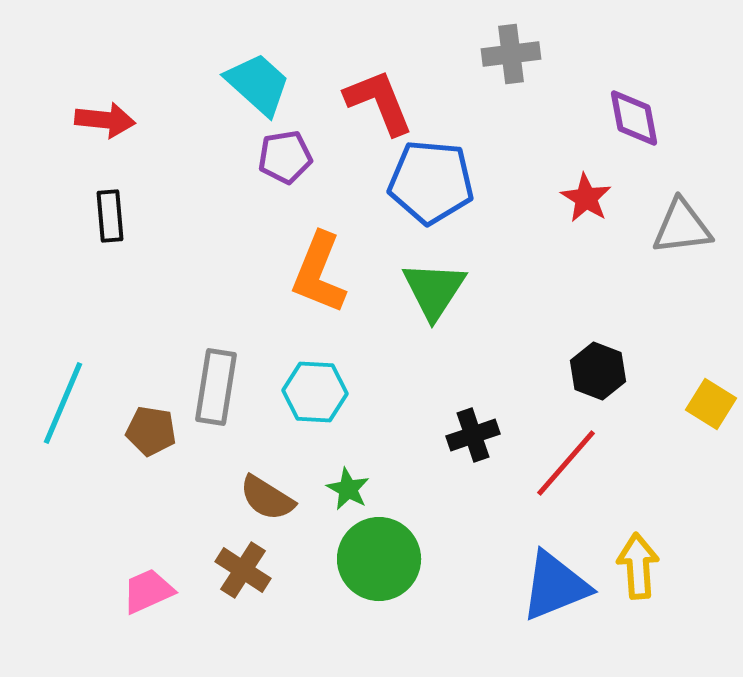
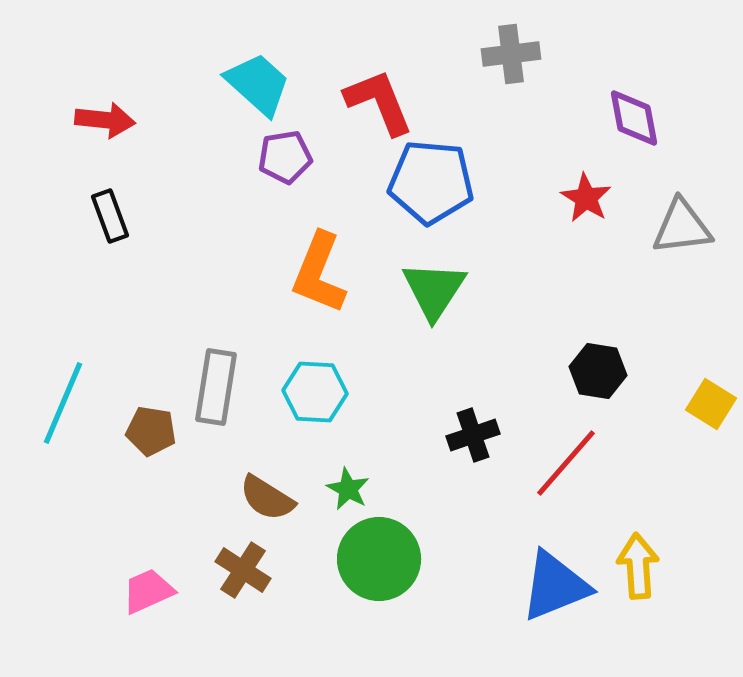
black rectangle: rotated 15 degrees counterclockwise
black hexagon: rotated 12 degrees counterclockwise
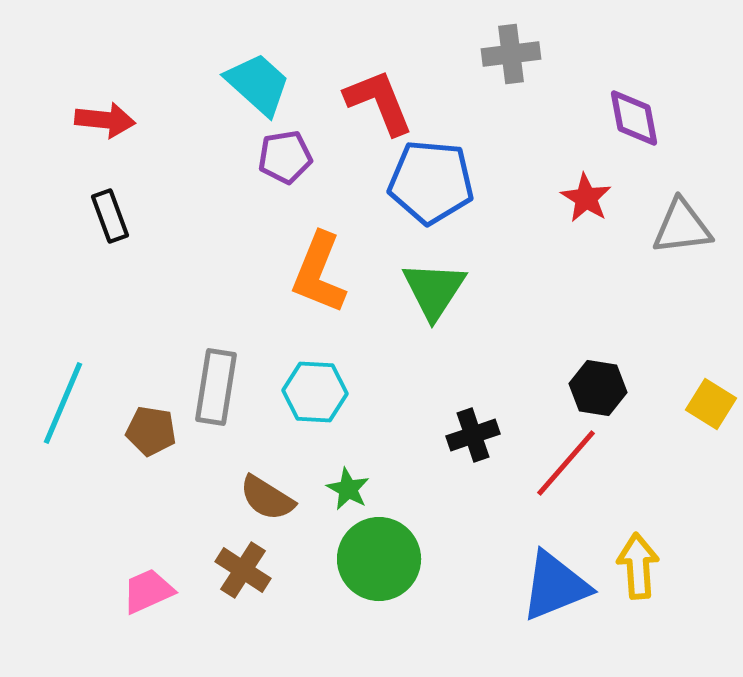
black hexagon: moved 17 px down
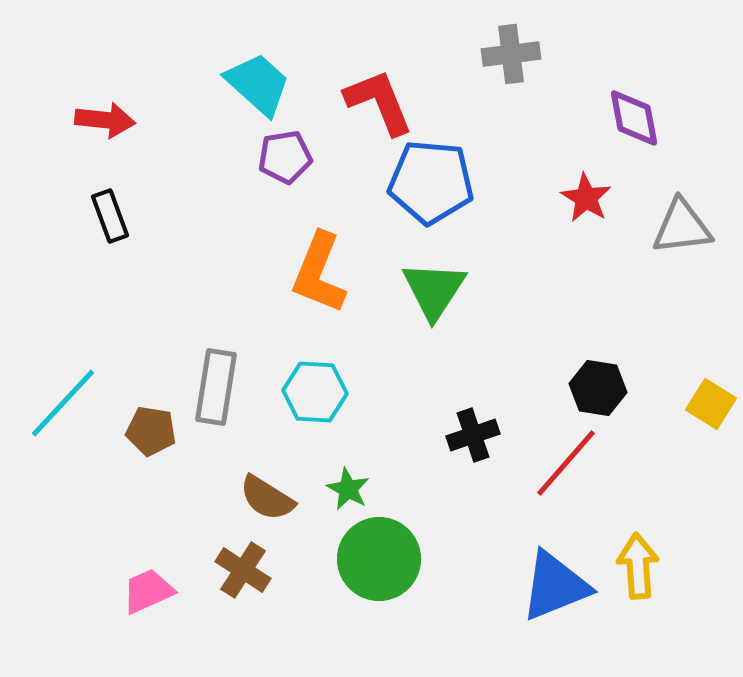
cyan line: rotated 20 degrees clockwise
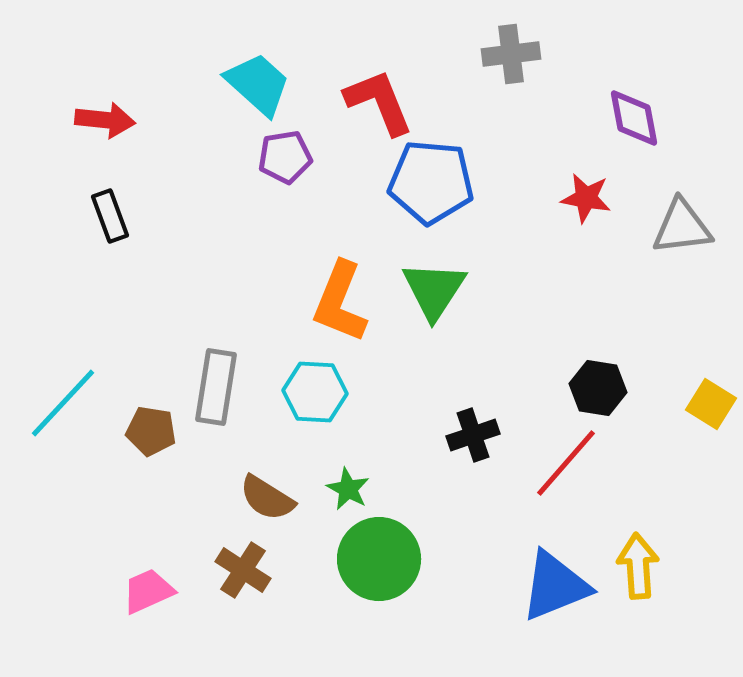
red star: rotated 21 degrees counterclockwise
orange L-shape: moved 21 px right, 29 px down
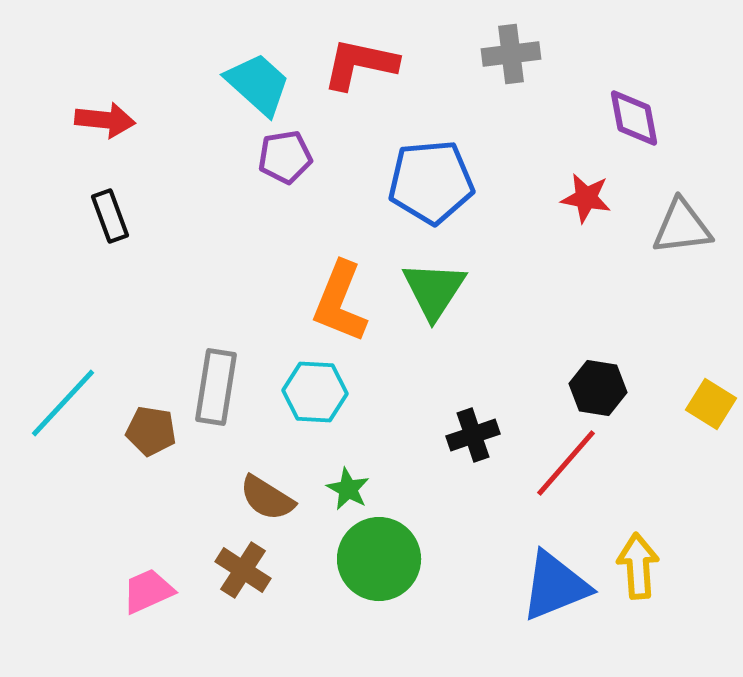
red L-shape: moved 19 px left, 38 px up; rotated 56 degrees counterclockwise
blue pentagon: rotated 10 degrees counterclockwise
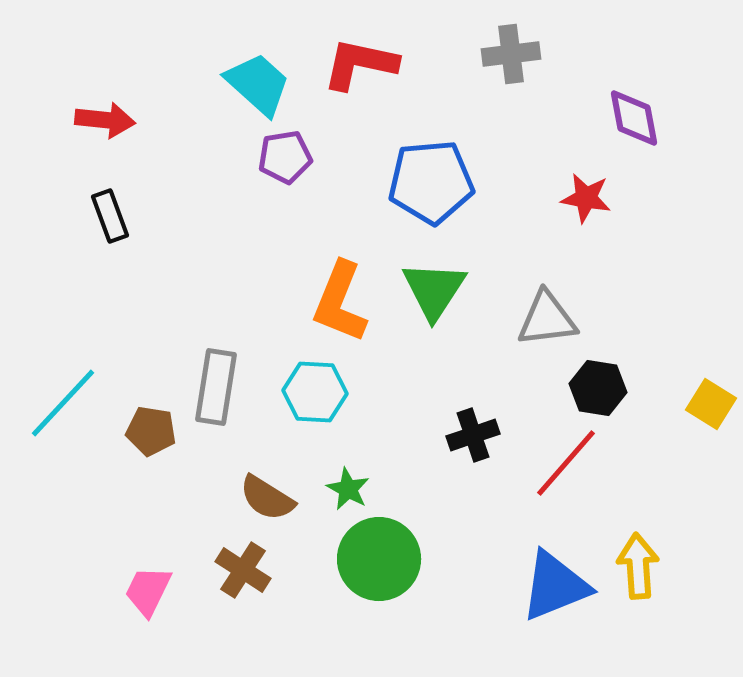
gray triangle: moved 135 px left, 92 px down
pink trapezoid: rotated 40 degrees counterclockwise
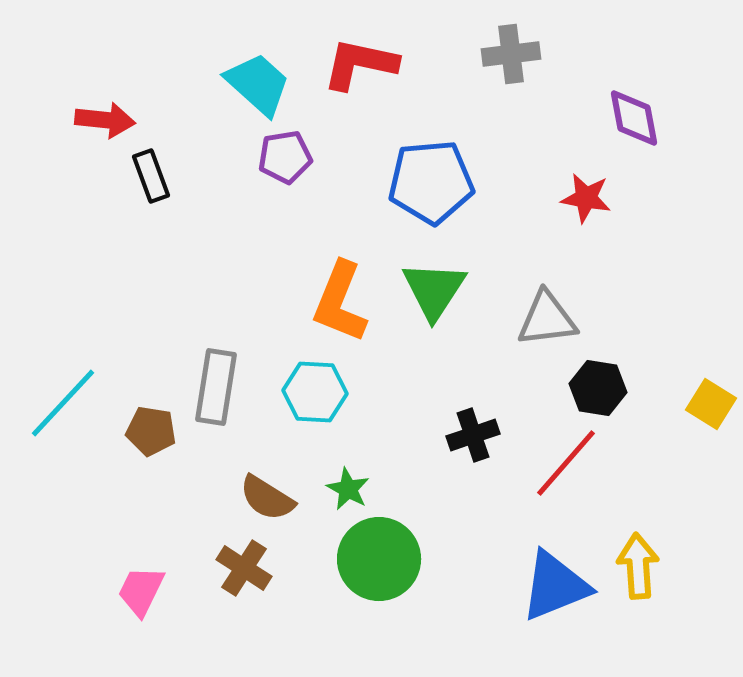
black rectangle: moved 41 px right, 40 px up
brown cross: moved 1 px right, 2 px up
pink trapezoid: moved 7 px left
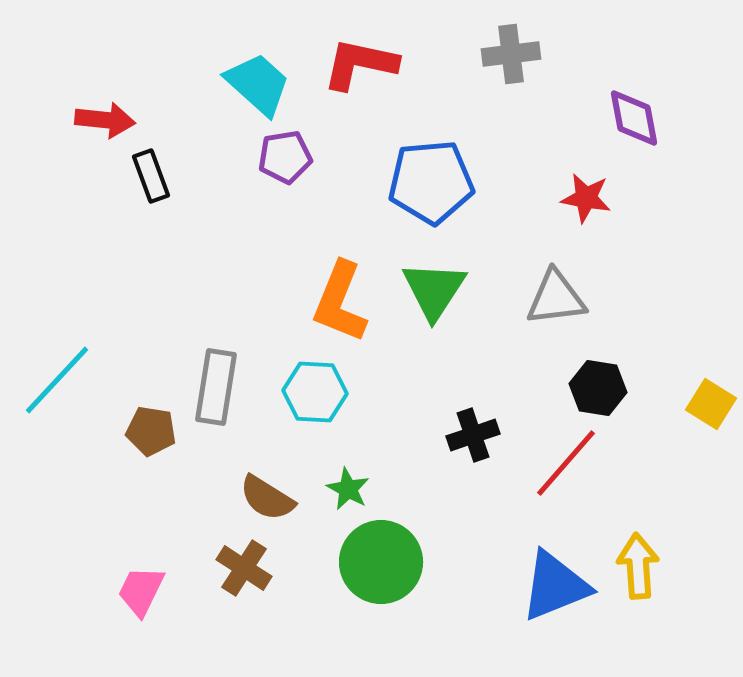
gray triangle: moved 9 px right, 21 px up
cyan line: moved 6 px left, 23 px up
green circle: moved 2 px right, 3 px down
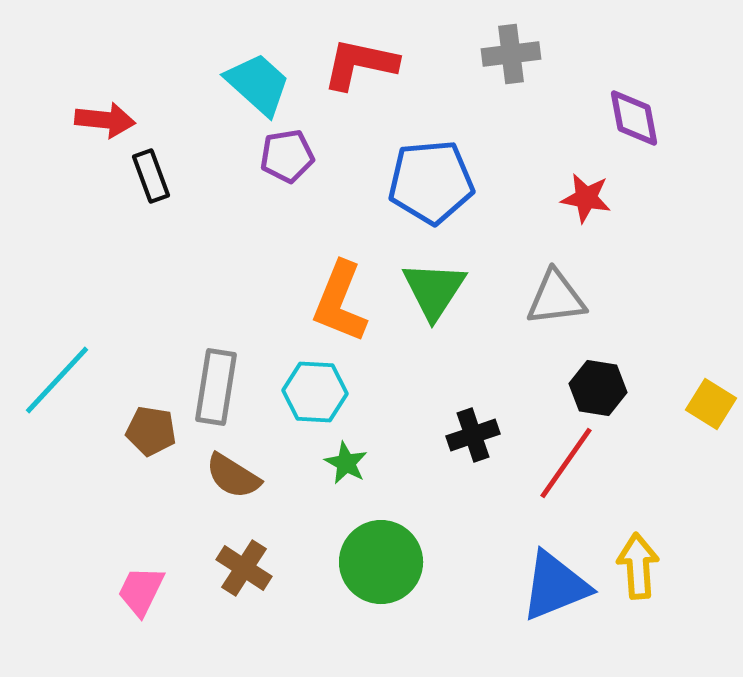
purple pentagon: moved 2 px right, 1 px up
red line: rotated 6 degrees counterclockwise
green star: moved 2 px left, 26 px up
brown semicircle: moved 34 px left, 22 px up
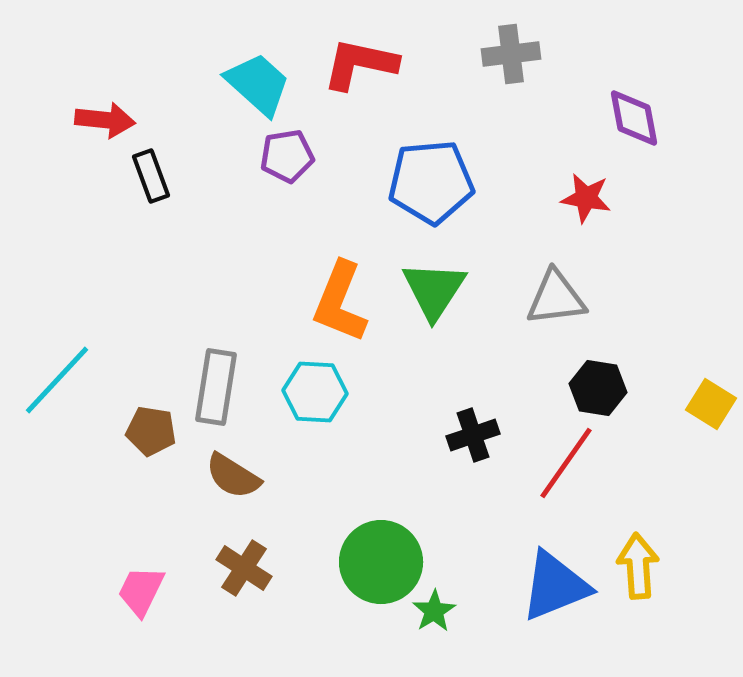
green star: moved 88 px right, 148 px down; rotated 12 degrees clockwise
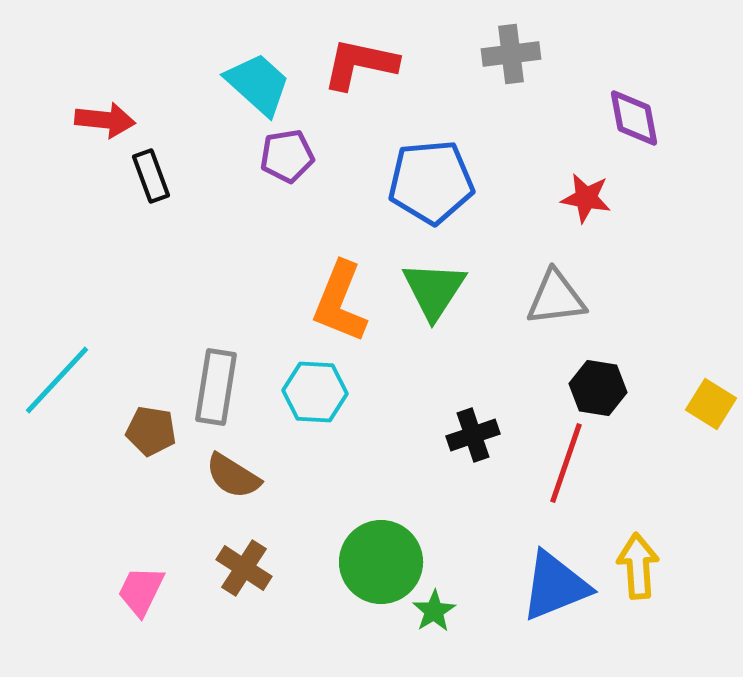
red line: rotated 16 degrees counterclockwise
